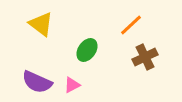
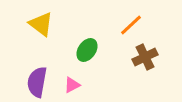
purple semicircle: rotated 76 degrees clockwise
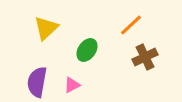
yellow triangle: moved 5 px right, 4 px down; rotated 40 degrees clockwise
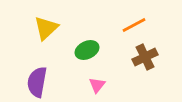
orange line: moved 3 px right; rotated 15 degrees clockwise
green ellipse: rotated 30 degrees clockwise
pink triangle: moved 25 px right; rotated 24 degrees counterclockwise
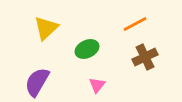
orange line: moved 1 px right, 1 px up
green ellipse: moved 1 px up
purple semicircle: rotated 20 degrees clockwise
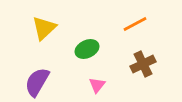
yellow triangle: moved 2 px left
brown cross: moved 2 px left, 7 px down
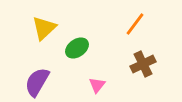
orange line: rotated 25 degrees counterclockwise
green ellipse: moved 10 px left, 1 px up; rotated 10 degrees counterclockwise
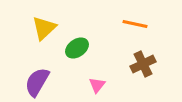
orange line: rotated 65 degrees clockwise
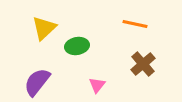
green ellipse: moved 2 px up; rotated 25 degrees clockwise
brown cross: rotated 15 degrees counterclockwise
purple semicircle: rotated 8 degrees clockwise
